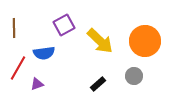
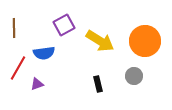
yellow arrow: rotated 12 degrees counterclockwise
black rectangle: rotated 63 degrees counterclockwise
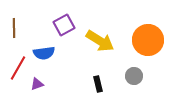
orange circle: moved 3 px right, 1 px up
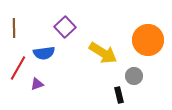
purple square: moved 1 px right, 2 px down; rotated 15 degrees counterclockwise
yellow arrow: moved 3 px right, 12 px down
black rectangle: moved 21 px right, 11 px down
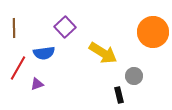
orange circle: moved 5 px right, 8 px up
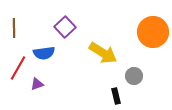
black rectangle: moved 3 px left, 1 px down
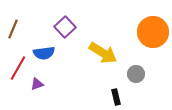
brown line: moved 1 px left, 1 px down; rotated 24 degrees clockwise
gray circle: moved 2 px right, 2 px up
black rectangle: moved 1 px down
